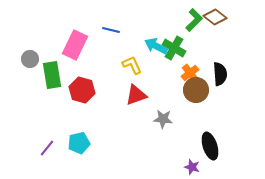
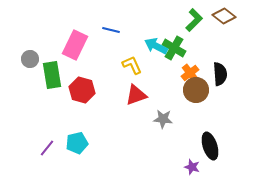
brown diamond: moved 9 px right, 1 px up
cyan pentagon: moved 2 px left
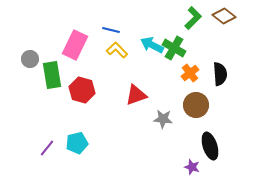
green L-shape: moved 1 px left, 2 px up
cyan arrow: moved 4 px left, 1 px up
yellow L-shape: moved 15 px left, 15 px up; rotated 20 degrees counterclockwise
brown circle: moved 15 px down
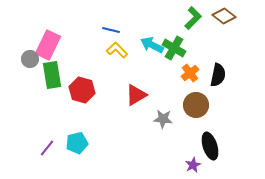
pink rectangle: moved 27 px left
black semicircle: moved 2 px left, 1 px down; rotated 15 degrees clockwise
red triangle: rotated 10 degrees counterclockwise
purple star: moved 1 px right, 2 px up; rotated 28 degrees clockwise
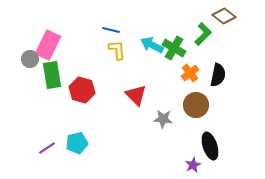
green L-shape: moved 10 px right, 16 px down
yellow L-shape: rotated 40 degrees clockwise
red triangle: rotated 45 degrees counterclockwise
purple line: rotated 18 degrees clockwise
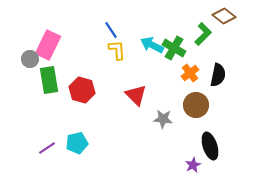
blue line: rotated 42 degrees clockwise
green rectangle: moved 3 px left, 5 px down
